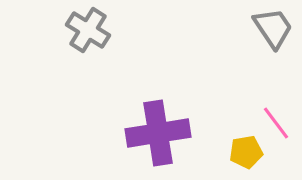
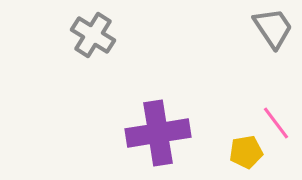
gray cross: moved 5 px right, 5 px down
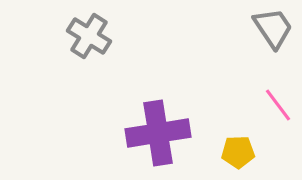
gray cross: moved 4 px left, 1 px down
pink line: moved 2 px right, 18 px up
yellow pentagon: moved 8 px left; rotated 8 degrees clockwise
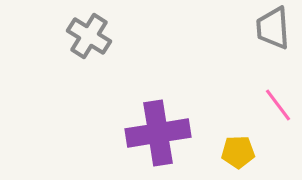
gray trapezoid: rotated 150 degrees counterclockwise
